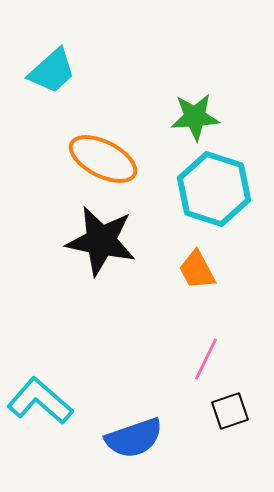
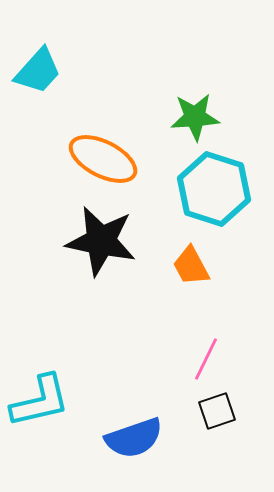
cyan trapezoid: moved 14 px left; rotated 6 degrees counterclockwise
orange trapezoid: moved 6 px left, 4 px up
cyan L-shape: rotated 126 degrees clockwise
black square: moved 13 px left
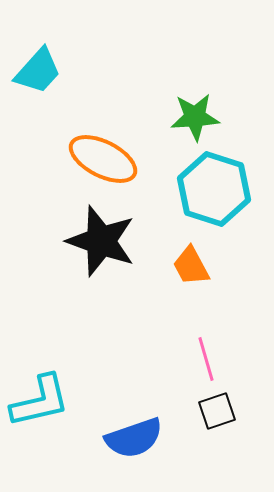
black star: rotated 8 degrees clockwise
pink line: rotated 42 degrees counterclockwise
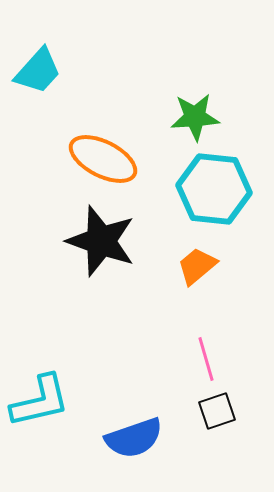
cyan hexagon: rotated 12 degrees counterclockwise
orange trapezoid: moved 6 px right; rotated 78 degrees clockwise
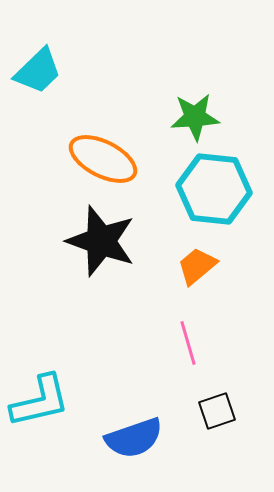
cyan trapezoid: rotated 4 degrees clockwise
pink line: moved 18 px left, 16 px up
